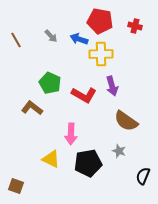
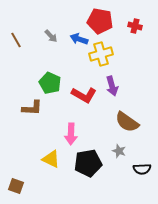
yellow cross: rotated 15 degrees counterclockwise
brown L-shape: rotated 145 degrees clockwise
brown semicircle: moved 1 px right, 1 px down
black semicircle: moved 1 px left, 7 px up; rotated 114 degrees counterclockwise
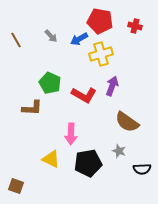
blue arrow: rotated 48 degrees counterclockwise
purple arrow: rotated 144 degrees counterclockwise
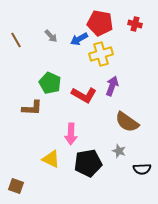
red pentagon: moved 2 px down
red cross: moved 2 px up
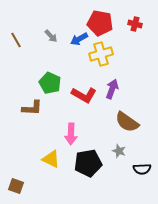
purple arrow: moved 3 px down
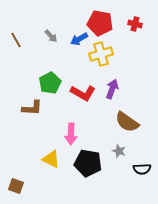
green pentagon: rotated 20 degrees clockwise
red L-shape: moved 1 px left, 2 px up
black pentagon: rotated 20 degrees clockwise
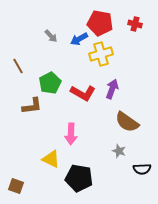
brown line: moved 2 px right, 26 px down
brown L-shape: moved 2 px up; rotated 10 degrees counterclockwise
black pentagon: moved 9 px left, 15 px down
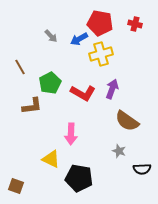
brown line: moved 2 px right, 1 px down
brown semicircle: moved 1 px up
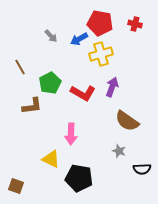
purple arrow: moved 2 px up
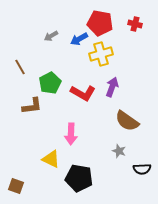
gray arrow: rotated 104 degrees clockwise
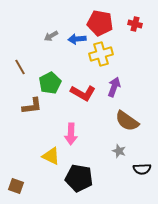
blue arrow: moved 2 px left; rotated 24 degrees clockwise
purple arrow: moved 2 px right
yellow triangle: moved 3 px up
